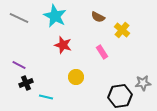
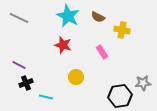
cyan star: moved 13 px right
yellow cross: rotated 28 degrees counterclockwise
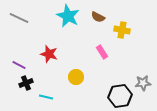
red star: moved 14 px left, 9 px down
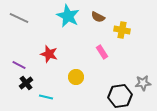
black cross: rotated 16 degrees counterclockwise
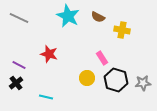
pink rectangle: moved 6 px down
yellow circle: moved 11 px right, 1 px down
black cross: moved 10 px left
black hexagon: moved 4 px left, 16 px up; rotated 25 degrees clockwise
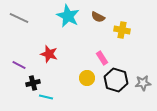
black cross: moved 17 px right; rotated 24 degrees clockwise
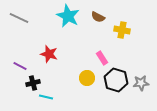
purple line: moved 1 px right, 1 px down
gray star: moved 2 px left
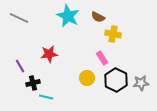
yellow cross: moved 9 px left, 4 px down
red star: rotated 24 degrees counterclockwise
purple line: rotated 32 degrees clockwise
black hexagon: rotated 10 degrees clockwise
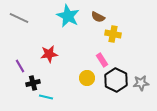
pink rectangle: moved 2 px down
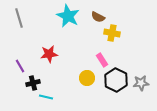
gray line: rotated 48 degrees clockwise
yellow cross: moved 1 px left, 1 px up
